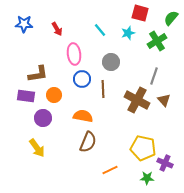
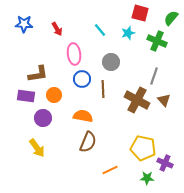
green cross: rotated 36 degrees counterclockwise
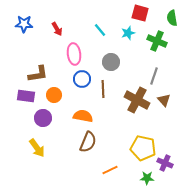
green semicircle: moved 1 px right; rotated 49 degrees counterclockwise
